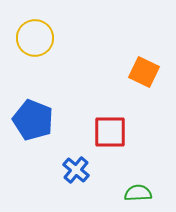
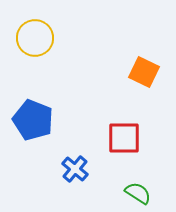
red square: moved 14 px right, 6 px down
blue cross: moved 1 px left, 1 px up
green semicircle: rotated 36 degrees clockwise
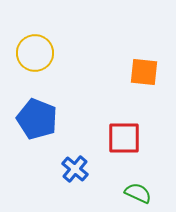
yellow circle: moved 15 px down
orange square: rotated 20 degrees counterclockwise
blue pentagon: moved 4 px right, 1 px up
green semicircle: rotated 8 degrees counterclockwise
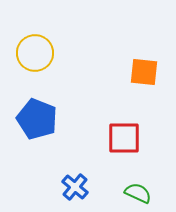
blue cross: moved 18 px down
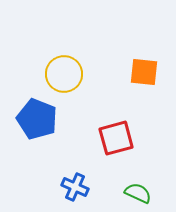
yellow circle: moved 29 px right, 21 px down
red square: moved 8 px left; rotated 15 degrees counterclockwise
blue cross: rotated 16 degrees counterclockwise
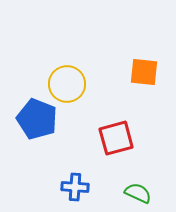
yellow circle: moved 3 px right, 10 px down
blue cross: rotated 20 degrees counterclockwise
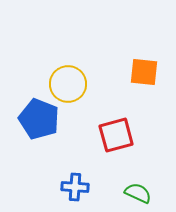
yellow circle: moved 1 px right
blue pentagon: moved 2 px right
red square: moved 3 px up
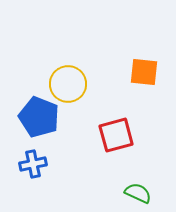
blue pentagon: moved 2 px up
blue cross: moved 42 px left, 23 px up; rotated 16 degrees counterclockwise
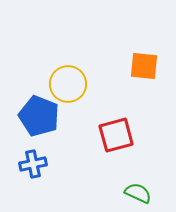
orange square: moved 6 px up
blue pentagon: moved 1 px up
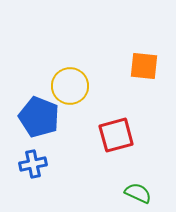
yellow circle: moved 2 px right, 2 px down
blue pentagon: moved 1 px down
